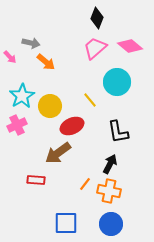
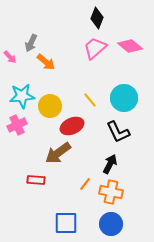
gray arrow: rotated 102 degrees clockwise
cyan circle: moved 7 px right, 16 px down
cyan star: rotated 25 degrees clockwise
black L-shape: rotated 15 degrees counterclockwise
orange cross: moved 2 px right, 1 px down
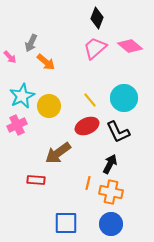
cyan star: rotated 20 degrees counterclockwise
yellow circle: moved 1 px left
red ellipse: moved 15 px right
orange line: moved 3 px right, 1 px up; rotated 24 degrees counterclockwise
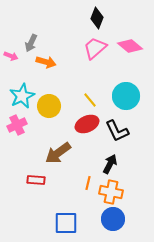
pink arrow: moved 1 px right, 1 px up; rotated 24 degrees counterclockwise
orange arrow: rotated 24 degrees counterclockwise
cyan circle: moved 2 px right, 2 px up
red ellipse: moved 2 px up
black L-shape: moved 1 px left, 1 px up
blue circle: moved 2 px right, 5 px up
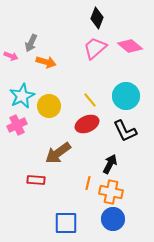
black L-shape: moved 8 px right
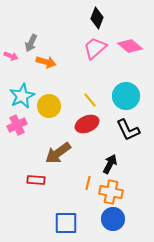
black L-shape: moved 3 px right, 1 px up
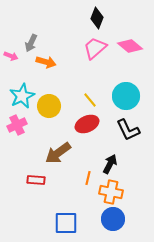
orange line: moved 5 px up
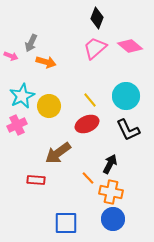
orange line: rotated 56 degrees counterclockwise
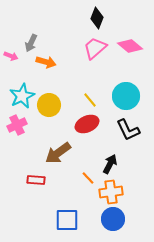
yellow circle: moved 1 px up
orange cross: rotated 20 degrees counterclockwise
blue square: moved 1 px right, 3 px up
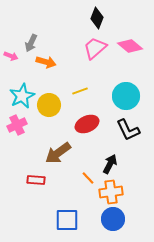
yellow line: moved 10 px left, 9 px up; rotated 70 degrees counterclockwise
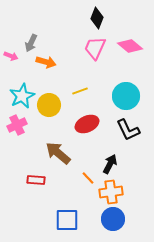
pink trapezoid: rotated 25 degrees counterclockwise
brown arrow: rotated 76 degrees clockwise
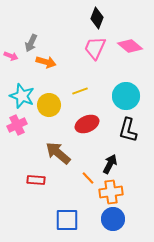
cyan star: rotated 25 degrees counterclockwise
black L-shape: rotated 40 degrees clockwise
